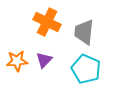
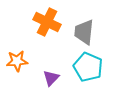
purple triangle: moved 7 px right, 18 px down
cyan pentagon: moved 2 px right, 2 px up
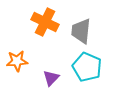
orange cross: moved 2 px left
gray trapezoid: moved 3 px left, 1 px up
cyan pentagon: moved 1 px left
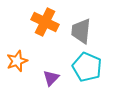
orange star: rotated 15 degrees counterclockwise
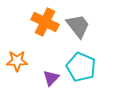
gray trapezoid: moved 3 px left, 5 px up; rotated 136 degrees clockwise
orange star: rotated 20 degrees clockwise
cyan pentagon: moved 6 px left
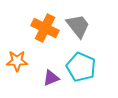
orange cross: moved 6 px down
purple triangle: rotated 24 degrees clockwise
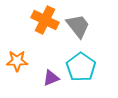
orange cross: moved 8 px up
cyan pentagon: rotated 12 degrees clockwise
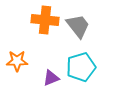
orange cross: rotated 20 degrees counterclockwise
cyan pentagon: rotated 20 degrees clockwise
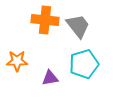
cyan pentagon: moved 3 px right, 3 px up
purple triangle: moved 1 px left; rotated 12 degrees clockwise
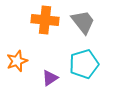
gray trapezoid: moved 5 px right, 4 px up
orange star: rotated 20 degrees counterclockwise
purple triangle: rotated 24 degrees counterclockwise
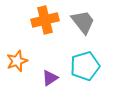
orange cross: rotated 20 degrees counterclockwise
cyan pentagon: moved 1 px right, 2 px down
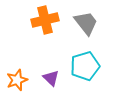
gray trapezoid: moved 3 px right, 1 px down
orange star: moved 19 px down
purple triangle: moved 1 px right; rotated 42 degrees counterclockwise
